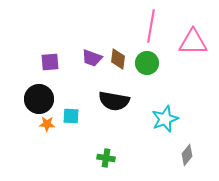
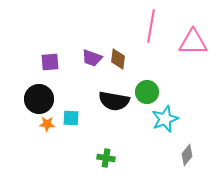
green circle: moved 29 px down
cyan square: moved 2 px down
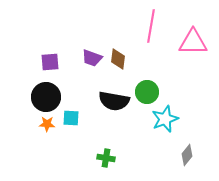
black circle: moved 7 px right, 2 px up
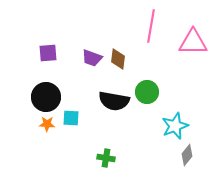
purple square: moved 2 px left, 9 px up
cyan star: moved 10 px right, 7 px down
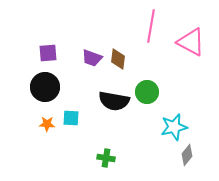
pink triangle: moved 2 px left; rotated 28 degrees clockwise
black circle: moved 1 px left, 10 px up
cyan star: moved 1 px left, 1 px down; rotated 8 degrees clockwise
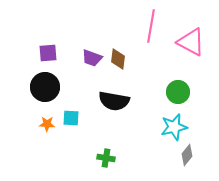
green circle: moved 31 px right
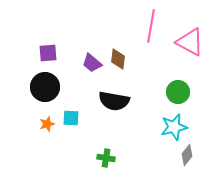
pink triangle: moved 1 px left
purple trapezoid: moved 5 px down; rotated 20 degrees clockwise
orange star: rotated 21 degrees counterclockwise
